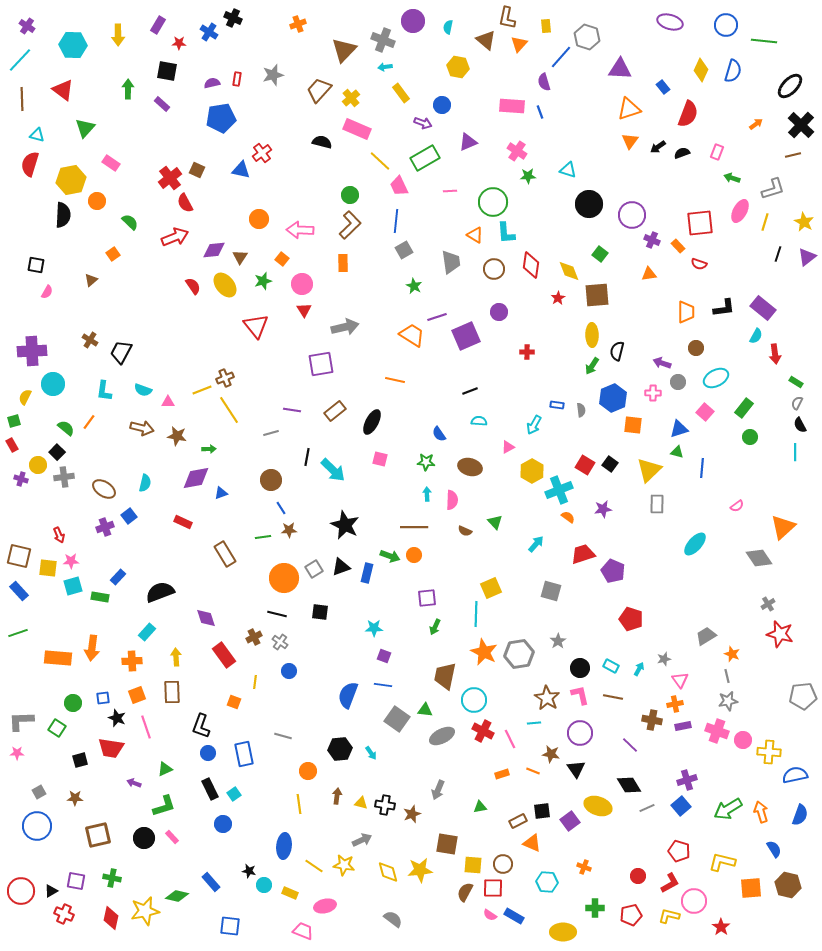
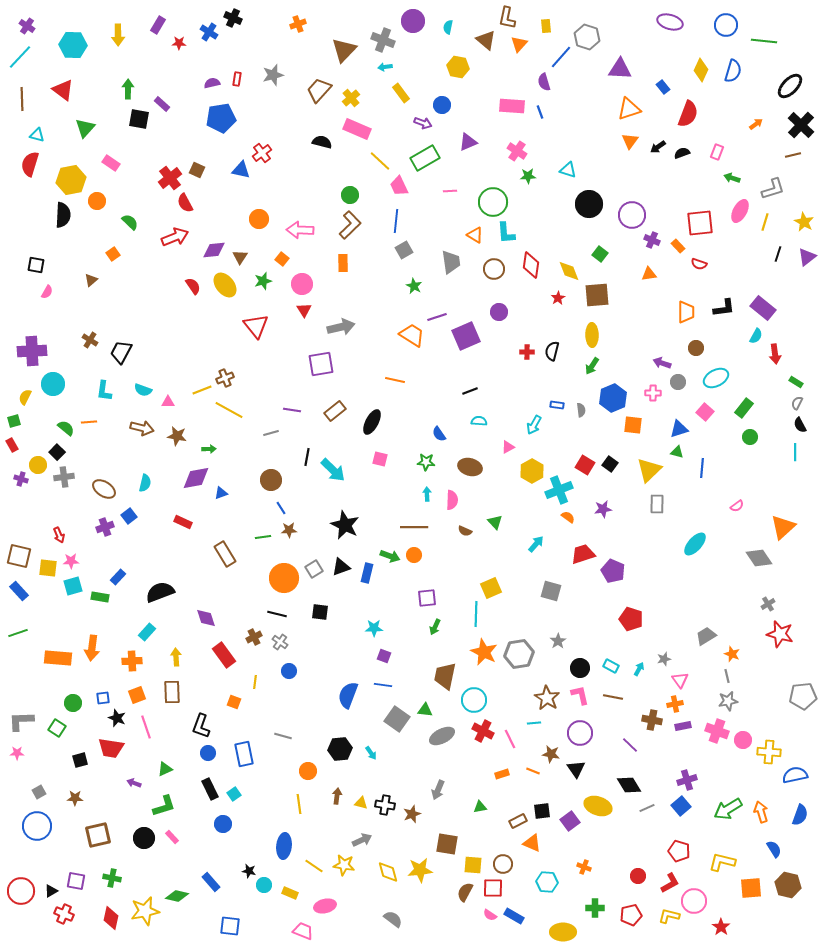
cyan line at (20, 60): moved 3 px up
black square at (167, 71): moved 28 px left, 48 px down
gray arrow at (345, 327): moved 4 px left
black semicircle at (617, 351): moved 65 px left
yellow line at (229, 410): rotated 28 degrees counterclockwise
orange line at (89, 422): rotated 49 degrees clockwise
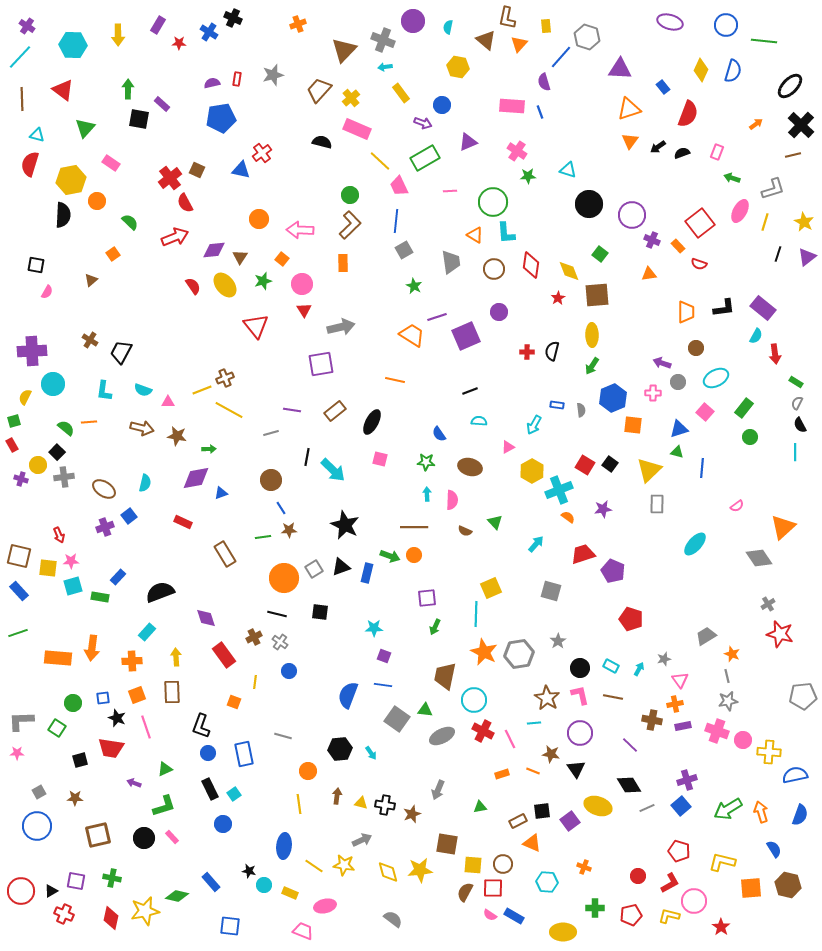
red square at (700, 223): rotated 32 degrees counterclockwise
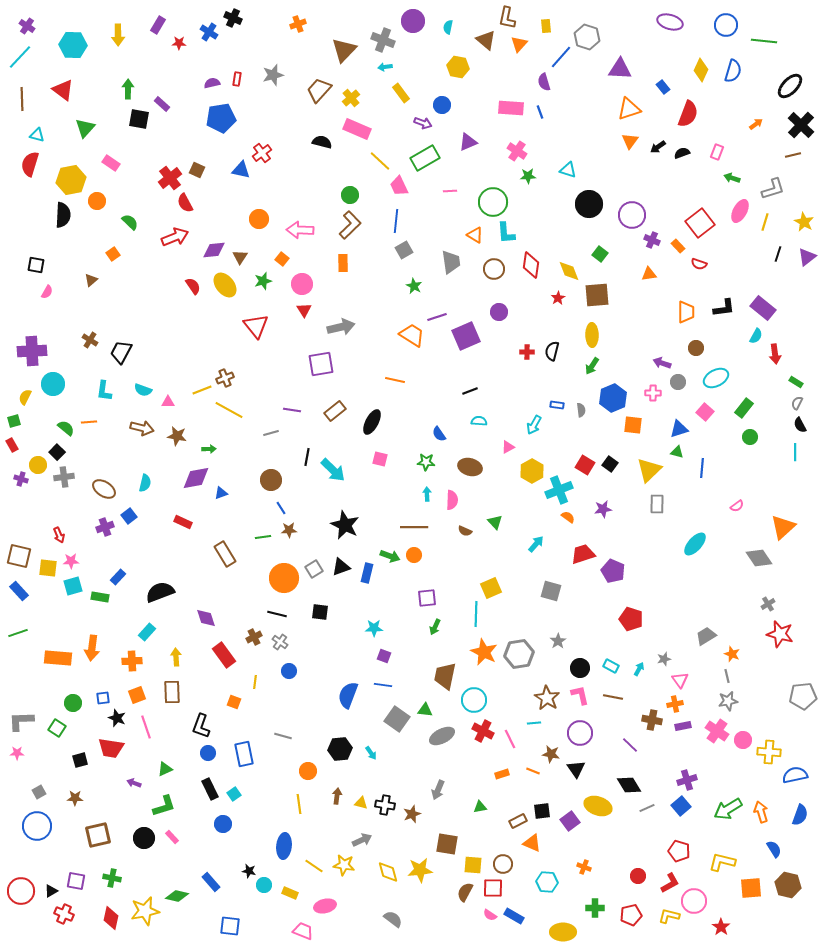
pink rectangle at (512, 106): moved 1 px left, 2 px down
pink cross at (717, 731): rotated 15 degrees clockwise
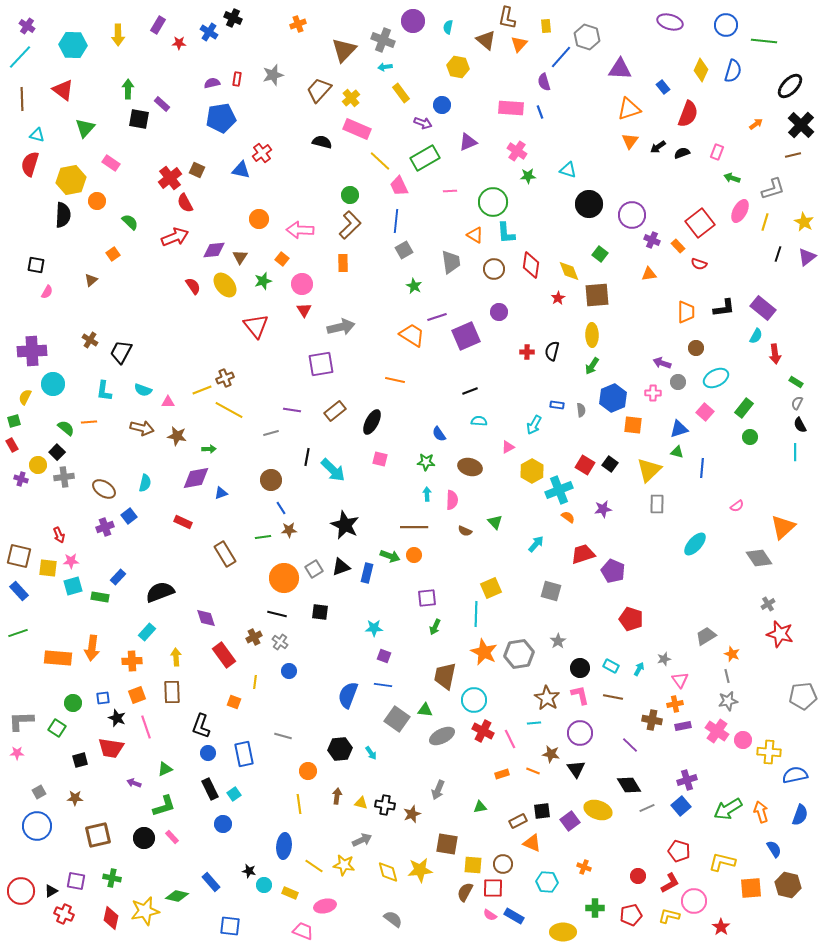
yellow ellipse at (598, 806): moved 4 px down
